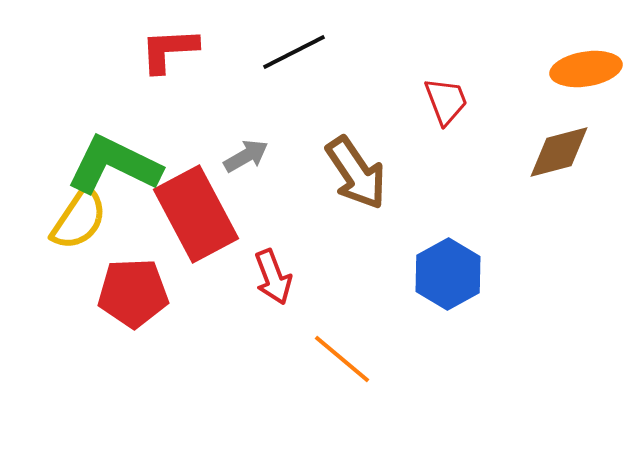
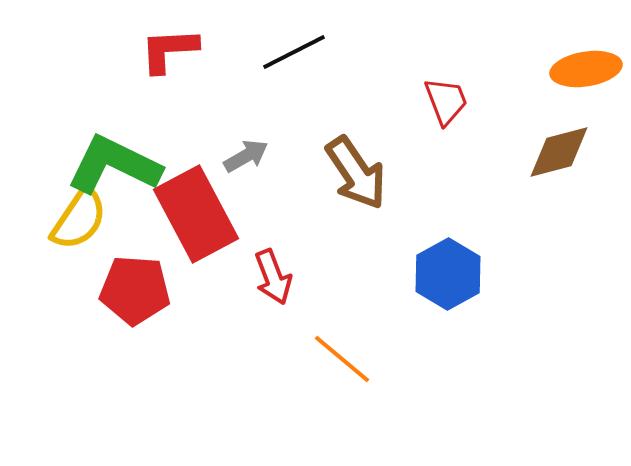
red pentagon: moved 2 px right, 3 px up; rotated 6 degrees clockwise
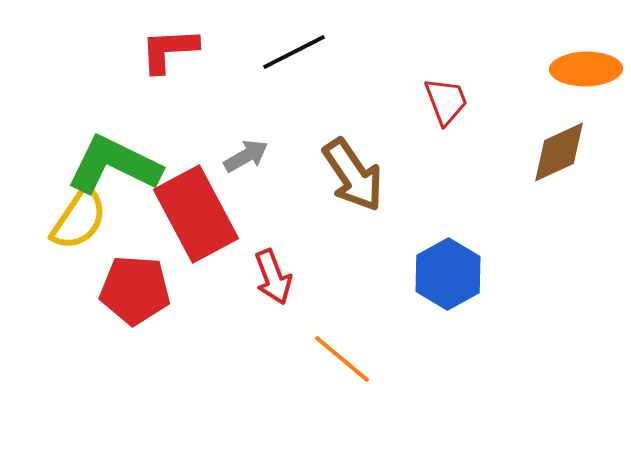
orange ellipse: rotated 8 degrees clockwise
brown diamond: rotated 10 degrees counterclockwise
brown arrow: moved 3 px left, 2 px down
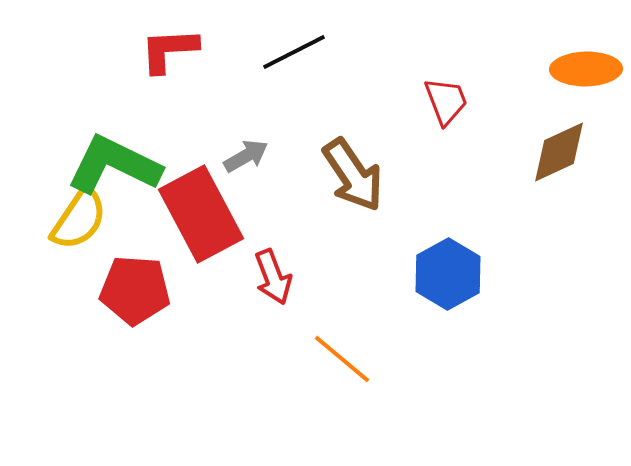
red rectangle: moved 5 px right
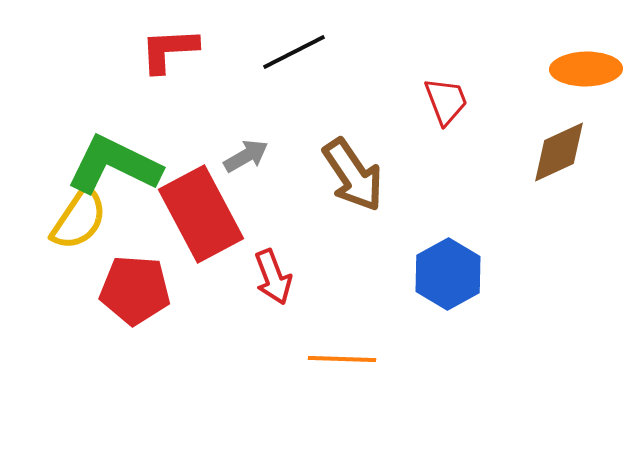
orange line: rotated 38 degrees counterclockwise
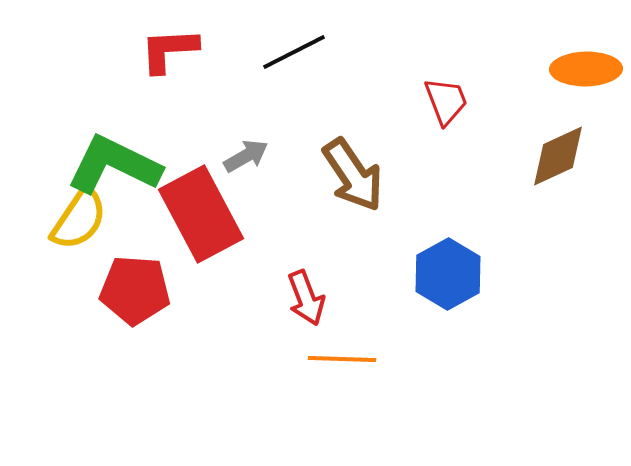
brown diamond: moved 1 px left, 4 px down
red arrow: moved 33 px right, 21 px down
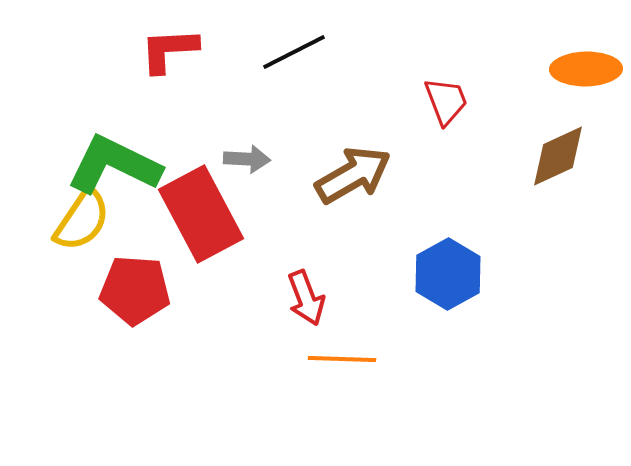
gray arrow: moved 1 px right, 3 px down; rotated 33 degrees clockwise
brown arrow: rotated 86 degrees counterclockwise
yellow semicircle: moved 3 px right, 1 px down
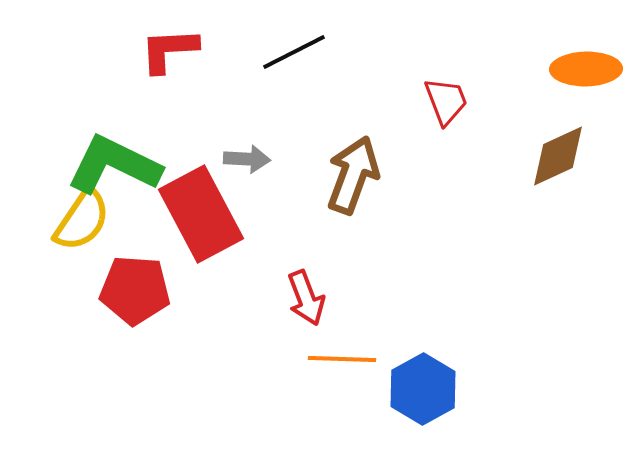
brown arrow: rotated 40 degrees counterclockwise
blue hexagon: moved 25 px left, 115 px down
